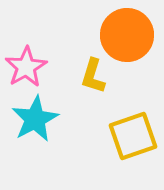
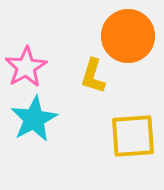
orange circle: moved 1 px right, 1 px down
cyan star: moved 1 px left
yellow square: rotated 15 degrees clockwise
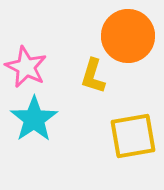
pink star: rotated 15 degrees counterclockwise
cyan star: rotated 6 degrees counterclockwise
yellow square: rotated 6 degrees counterclockwise
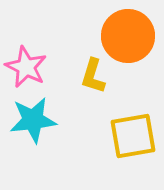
cyan star: moved 1 px left, 1 px down; rotated 27 degrees clockwise
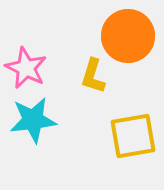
pink star: moved 1 px down
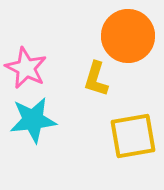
yellow L-shape: moved 3 px right, 3 px down
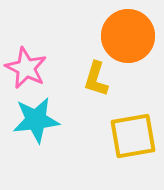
cyan star: moved 3 px right
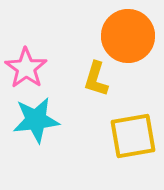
pink star: rotated 9 degrees clockwise
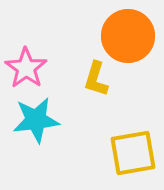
yellow square: moved 17 px down
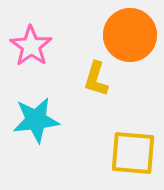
orange circle: moved 2 px right, 1 px up
pink star: moved 5 px right, 22 px up
yellow square: rotated 15 degrees clockwise
